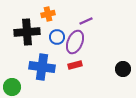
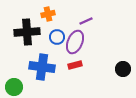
green circle: moved 2 px right
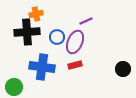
orange cross: moved 12 px left
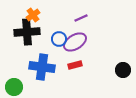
orange cross: moved 3 px left, 1 px down; rotated 24 degrees counterclockwise
purple line: moved 5 px left, 3 px up
blue circle: moved 2 px right, 2 px down
purple ellipse: rotated 35 degrees clockwise
black circle: moved 1 px down
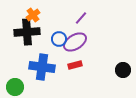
purple line: rotated 24 degrees counterclockwise
green circle: moved 1 px right
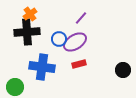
orange cross: moved 3 px left, 1 px up
red rectangle: moved 4 px right, 1 px up
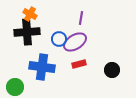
orange cross: rotated 24 degrees counterclockwise
purple line: rotated 32 degrees counterclockwise
black circle: moved 11 px left
